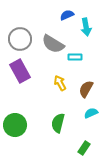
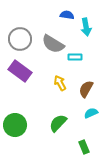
blue semicircle: rotated 32 degrees clockwise
purple rectangle: rotated 25 degrees counterclockwise
green semicircle: rotated 30 degrees clockwise
green rectangle: moved 1 px up; rotated 56 degrees counterclockwise
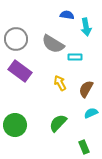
gray circle: moved 4 px left
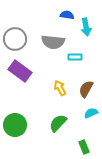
gray circle: moved 1 px left
gray semicircle: moved 2 px up; rotated 25 degrees counterclockwise
yellow arrow: moved 5 px down
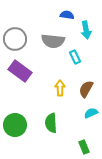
cyan arrow: moved 3 px down
gray semicircle: moved 1 px up
cyan rectangle: rotated 64 degrees clockwise
yellow arrow: rotated 28 degrees clockwise
green semicircle: moved 7 px left; rotated 48 degrees counterclockwise
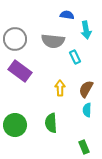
cyan semicircle: moved 4 px left, 3 px up; rotated 64 degrees counterclockwise
